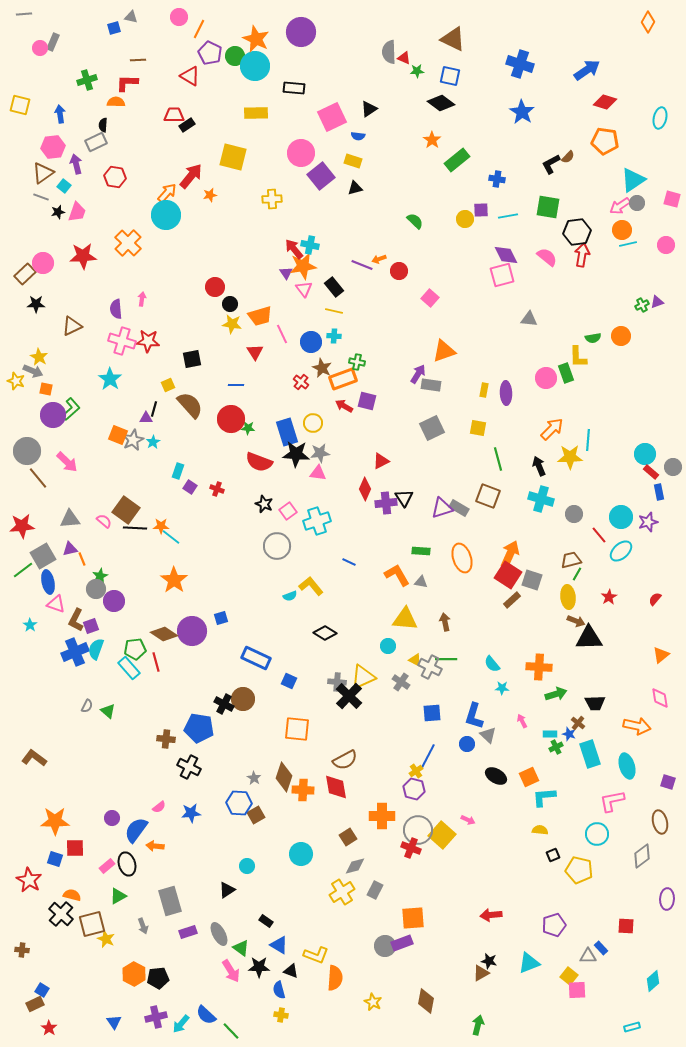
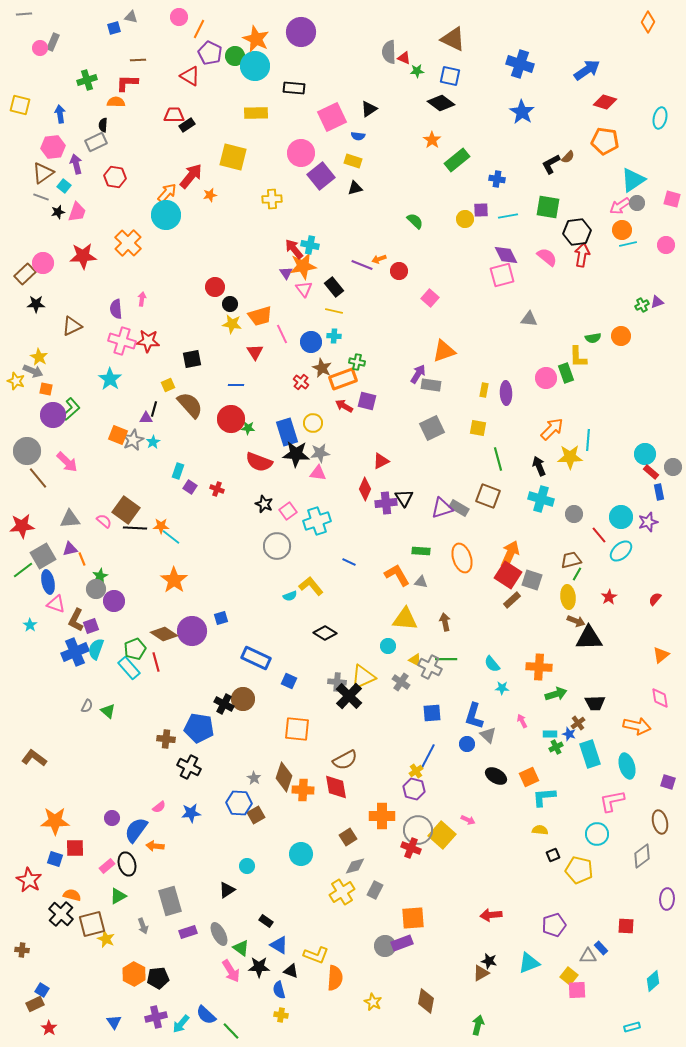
green pentagon at (135, 649): rotated 15 degrees counterclockwise
brown cross at (578, 723): rotated 16 degrees clockwise
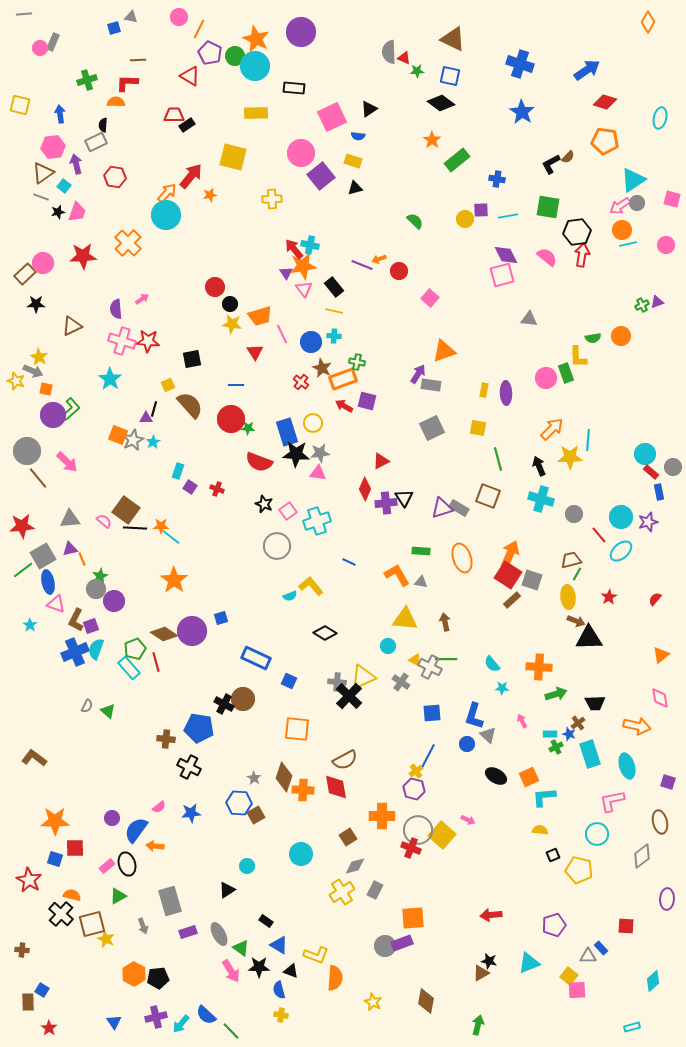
pink arrow at (142, 299): rotated 48 degrees clockwise
brown rectangle at (35, 1004): moved 7 px left, 2 px up; rotated 66 degrees counterclockwise
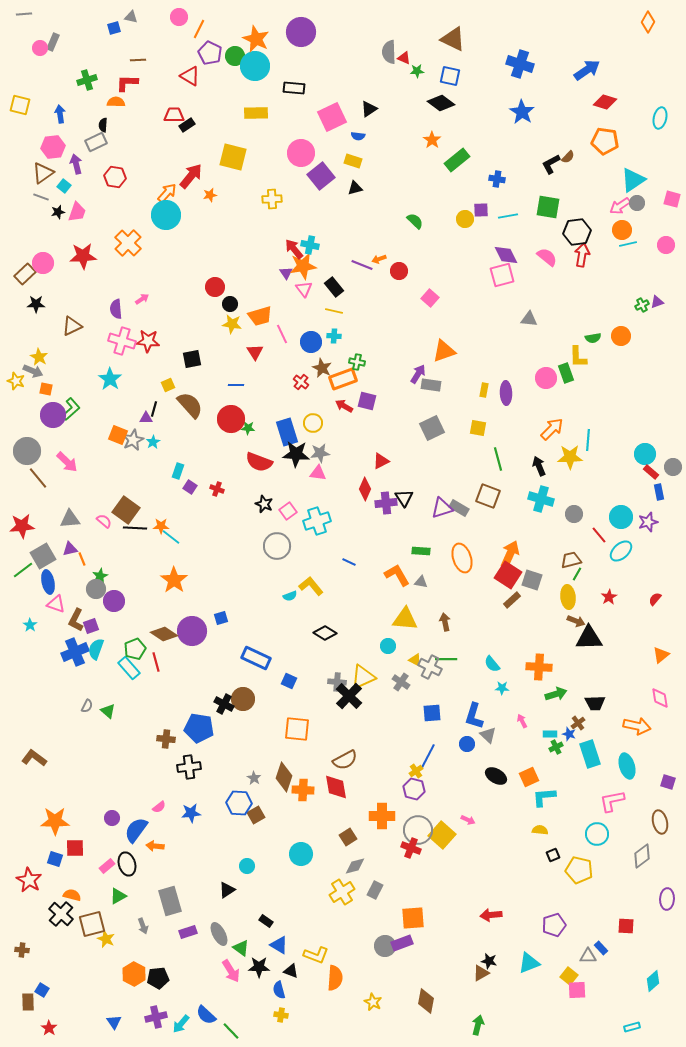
black cross at (189, 767): rotated 35 degrees counterclockwise
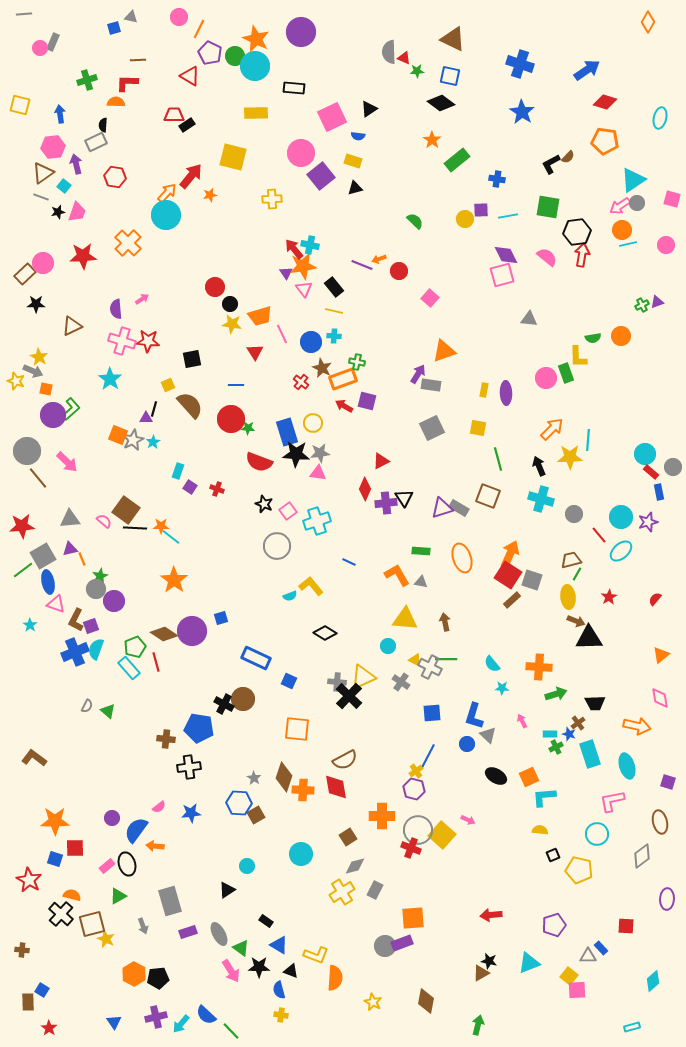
green pentagon at (135, 649): moved 2 px up
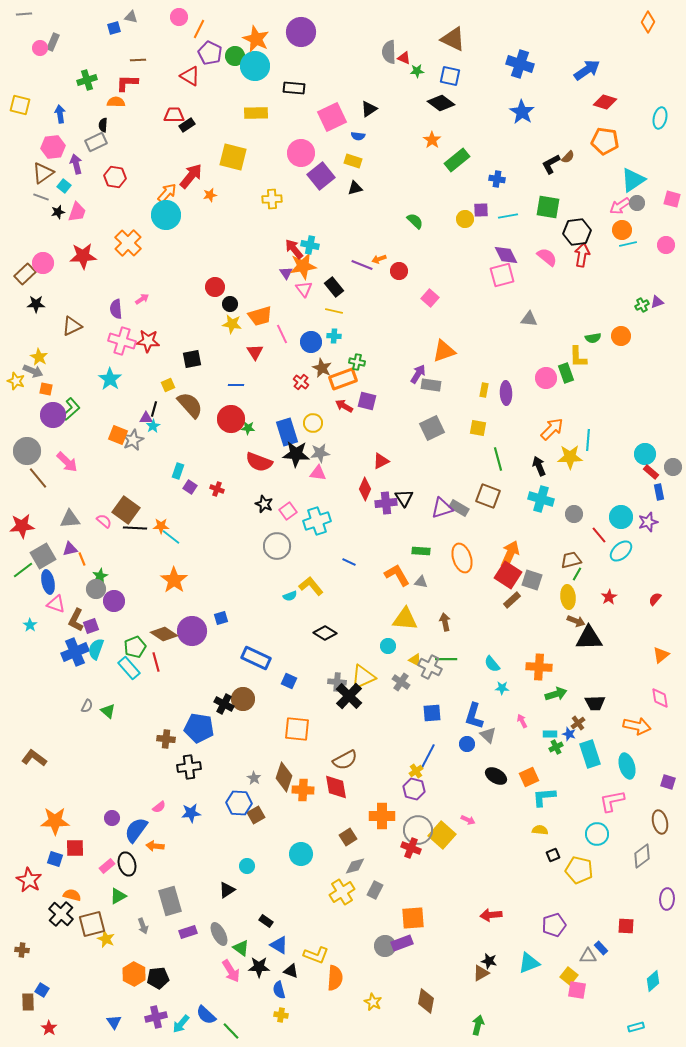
cyan star at (153, 442): moved 16 px up
pink square at (577, 990): rotated 12 degrees clockwise
cyan rectangle at (632, 1027): moved 4 px right
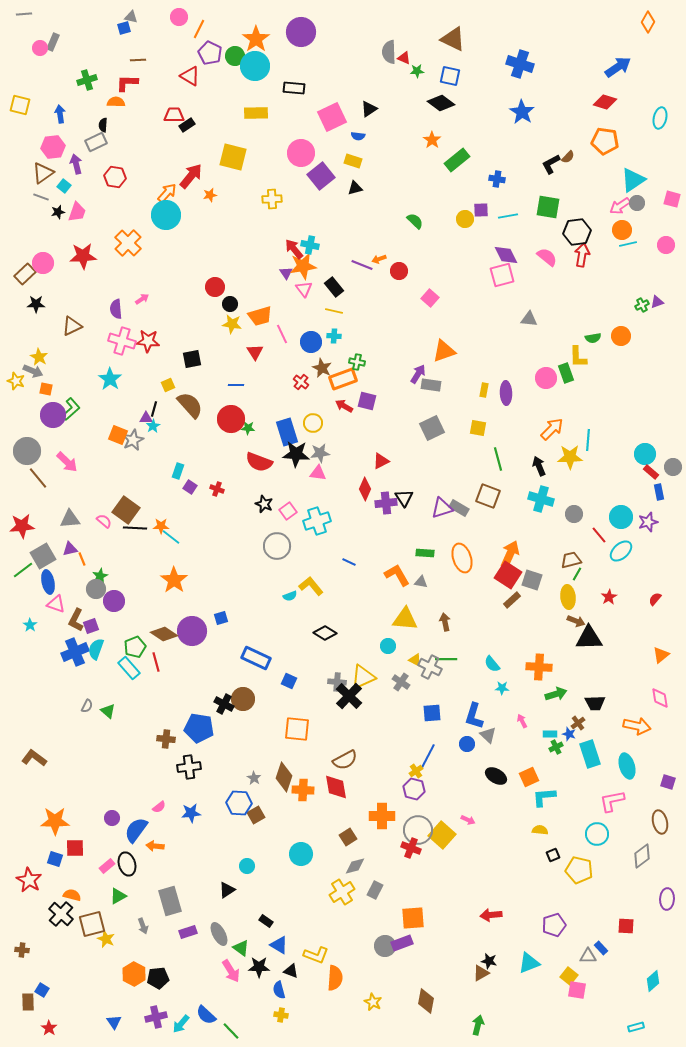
blue square at (114, 28): moved 10 px right
orange star at (256, 39): rotated 12 degrees clockwise
blue arrow at (587, 70): moved 31 px right, 3 px up
green rectangle at (421, 551): moved 4 px right, 2 px down
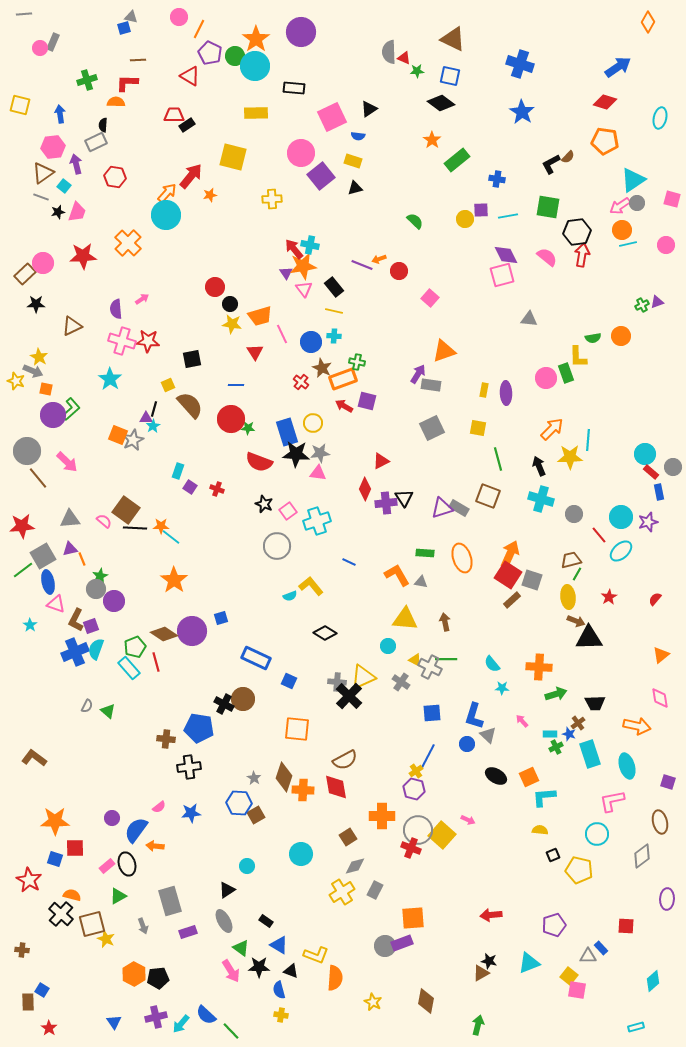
pink arrow at (522, 721): rotated 16 degrees counterclockwise
gray ellipse at (219, 934): moved 5 px right, 13 px up
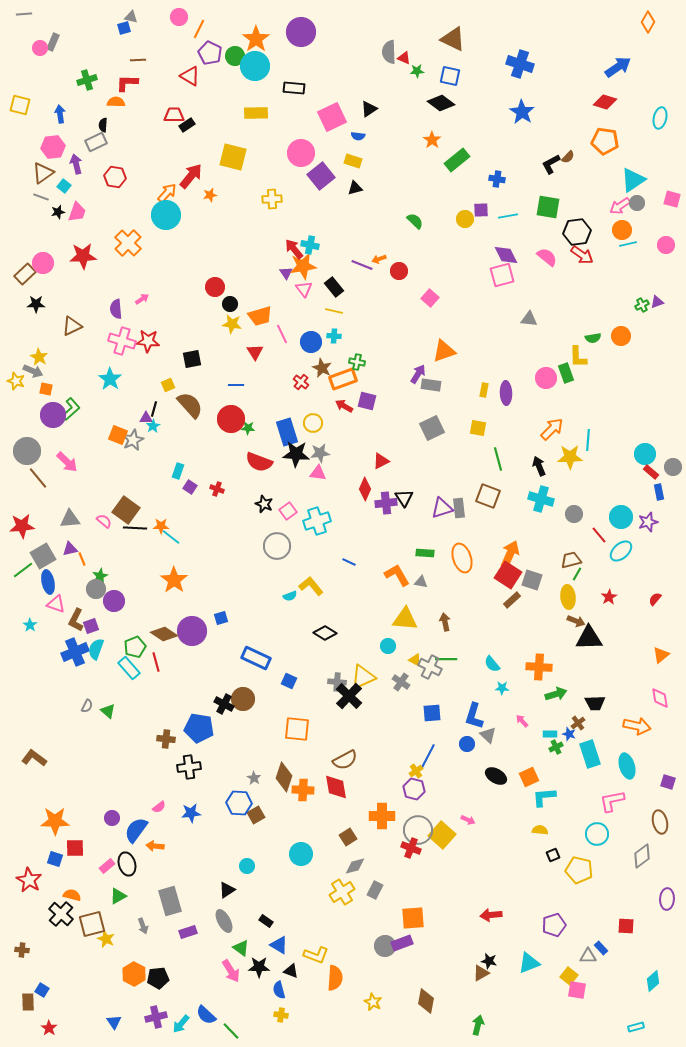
red arrow at (582, 255): rotated 115 degrees clockwise
gray rectangle at (459, 508): rotated 54 degrees clockwise
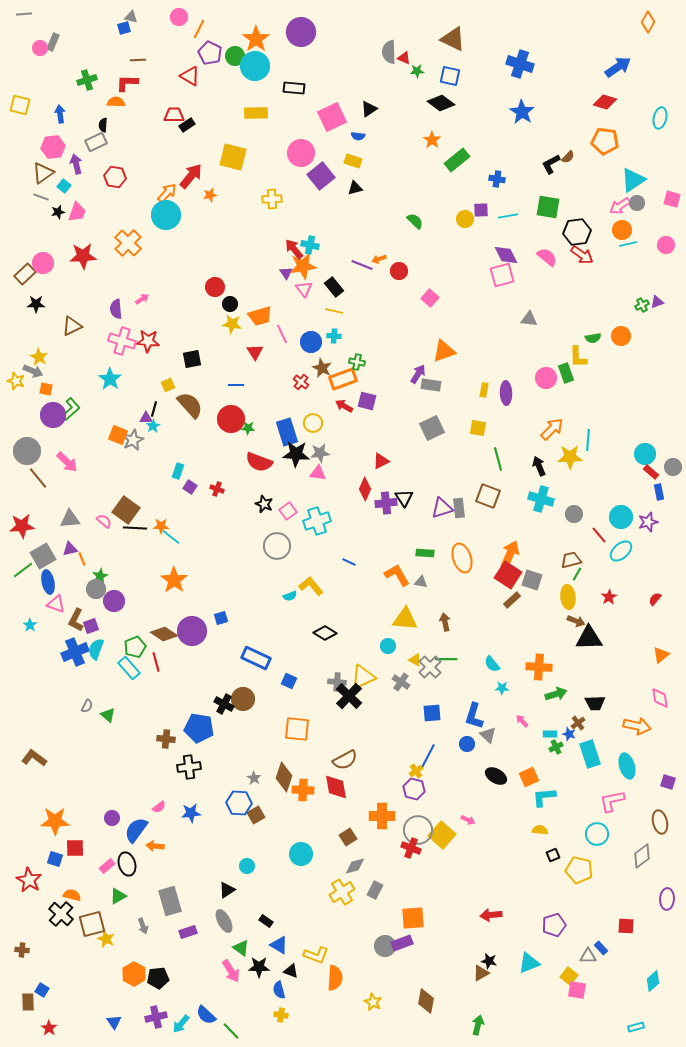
gray cross at (430, 667): rotated 20 degrees clockwise
green triangle at (108, 711): moved 4 px down
